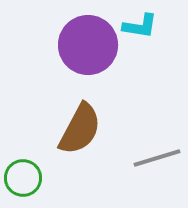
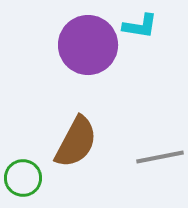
brown semicircle: moved 4 px left, 13 px down
gray line: moved 3 px right, 1 px up; rotated 6 degrees clockwise
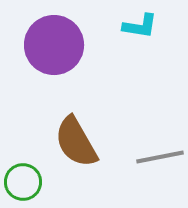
purple circle: moved 34 px left
brown semicircle: rotated 122 degrees clockwise
green circle: moved 4 px down
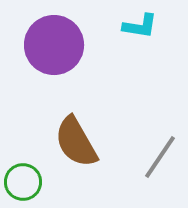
gray line: rotated 45 degrees counterclockwise
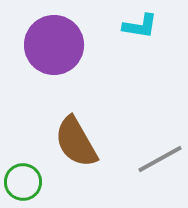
gray line: moved 2 px down; rotated 27 degrees clockwise
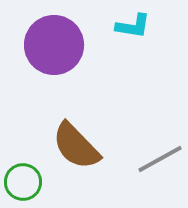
cyan L-shape: moved 7 px left
brown semicircle: moved 4 px down; rotated 14 degrees counterclockwise
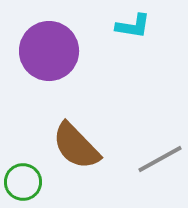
purple circle: moved 5 px left, 6 px down
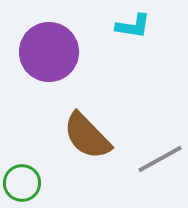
purple circle: moved 1 px down
brown semicircle: moved 11 px right, 10 px up
green circle: moved 1 px left, 1 px down
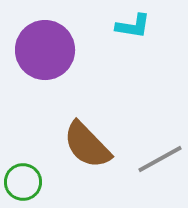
purple circle: moved 4 px left, 2 px up
brown semicircle: moved 9 px down
green circle: moved 1 px right, 1 px up
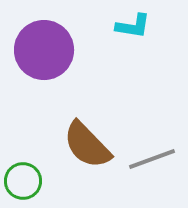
purple circle: moved 1 px left
gray line: moved 8 px left; rotated 9 degrees clockwise
green circle: moved 1 px up
